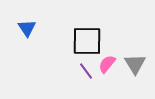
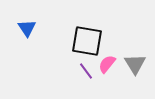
black square: rotated 8 degrees clockwise
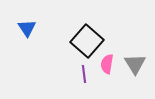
black square: rotated 32 degrees clockwise
pink semicircle: rotated 30 degrees counterclockwise
purple line: moved 2 px left, 3 px down; rotated 30 degrees clockwise
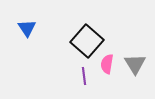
purple line: moved 2 px down
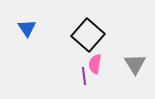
black square: moved 1 px right, 6 px up
pink semicircle: moved 12 px left
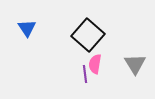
purple line: moved 1 px right, 2 px up
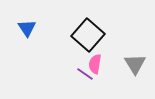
purple line: rotated 48 degrees counterclockwise
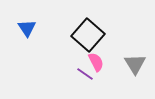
pink semicircle: moved 1 px right, 2 px up; rotated 144 degrees clockwise
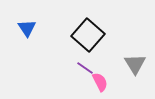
pink semicircle: moved 4 px right, 20 px down
purple line: moved 6 px up
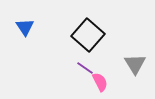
blue triangle: moved 2 px left, 1 px up
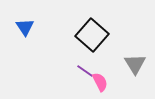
black square: moved 4 px right
purple line: moved 3 px down
